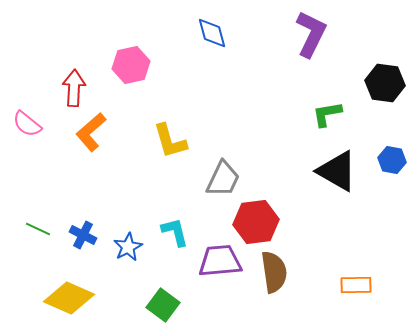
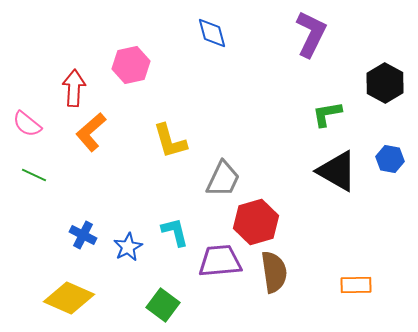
black hexagon: rotated 21 degrees clockwise
blue hexagon: moved 2 px left, 1 px up
red hexagon: rotated 9 degrees counterclockwise
green line: moved 4 px left, 54 px up
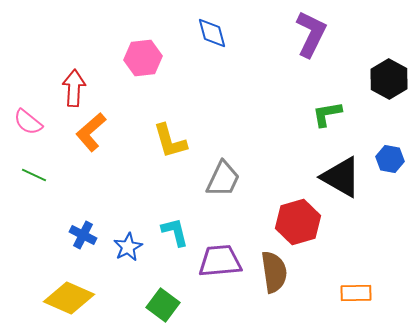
pink hexagon: moved 12 px right, 7 px up; rotated 6 degrees clockwise
black hexagon: moved 4 px right, 4 px up
pink semicircle: moved 1 px right, 2 px up
black triangle: moved 4 px right, 6 px down
red hexagon: moved 42 px right
orange rectangle: moved 8 px down
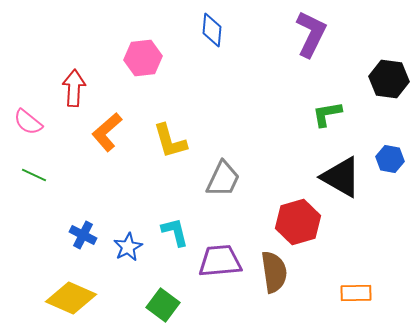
blue diamond: moved 3 px up; rotated 20 degrees clockwise
black hexagon: rotated 21 degrees counterclockwise
orange L-shape: moved 16 px right
yellow diamond: moved 2 px right
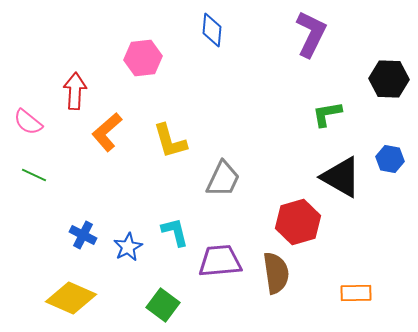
black hexagon: rotated 6 degrees counterclockwise
red arrow: moved 1 px right, 3 px down
brown semicircle: moved 2 px right, 1 px down
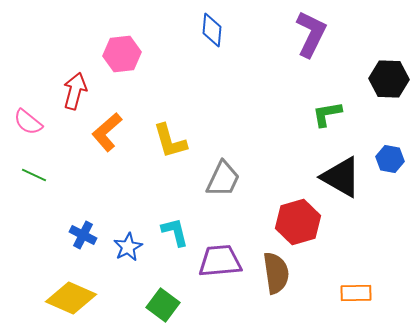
pink hexagon: moved 21 px left, 4 px up
red arrow: rotated 12 degrees clockwise
